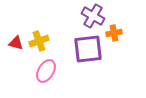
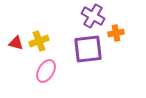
orange cross: moved 2 px right
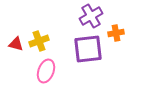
purple cross: moved 2 px left; rotated 30 degrees clockwise
red triangle: moved 1 px down
pink ellipse: rotated 10 degrees counterclockwise
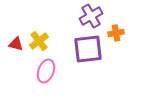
yellow cross: rotated 18 degrees counterclockwise
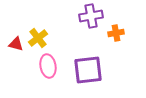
purple cross: rotated 20 degrees clockwise
yellow cross: moved 1 px left, 3 px up
purple square: moved 21 px down
pink ellipse: moved 2 px right, 5 px up; rotated 30 degrees counterclockwise
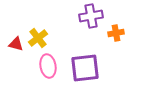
purple square: moved 3 px left, 2 px up
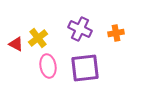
purple cross: moved 11 px left, 13 px down; rotated 35 degrees clockwise
red triangle: rotated 14 degrees clockwise
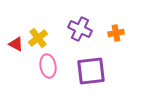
purple square: moved 6 px right, 3 px down
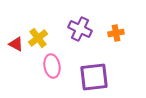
pink ellipse: moved 4 px right
purple square: moved 3 px right, 6 px down
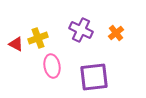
purple cross: moved 1 px right, 1 px down
orange cross: rotated 28 degrees counterclockwise
yellow cross: rotated 18 degrees clockwise
